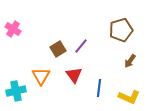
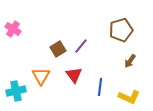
blue line: moved 1 px right, 1 px up
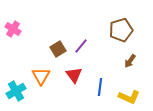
cyan cross: rotated 18 degrees counterclockwise
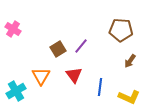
brown pentagon: rotated 20 degrees clockwise
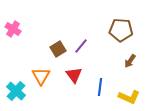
cyan cross: rotated 18 degrees counterclockwise
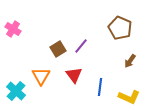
brown pentagon: moved 1 px left, 2 px up; rotated 20 degrees clockwise
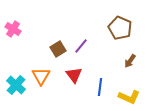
cyan cross: moved 6 px up
